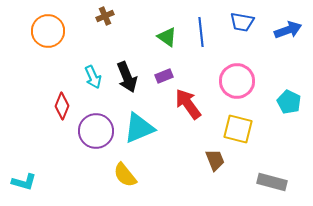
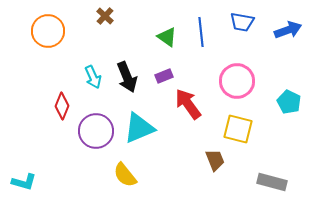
brown cross: rotated 24 degrees counterclockwise
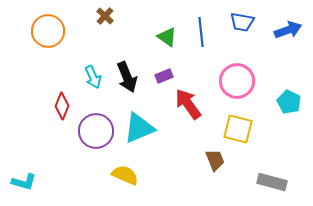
yellow semicircle: rotated 152 degrees clockwise
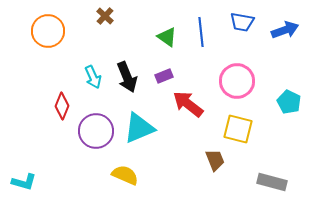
blue arrow: moved 3 px left
red arrow: rotated 16 degrees counterclockwise
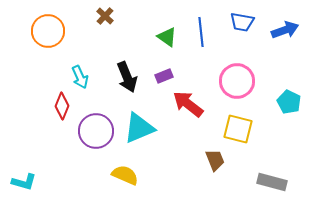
cyan arrow: moved 13 px left
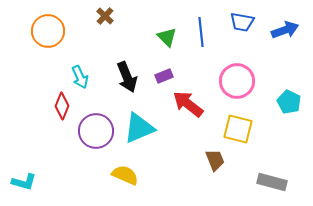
green triangle: rotated 10 degrees clockwise
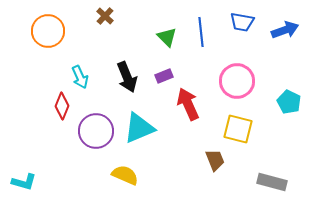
red arrow: rotated 28 degrees clockwise
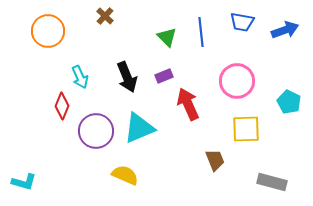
yellow square: moved 8 px right; rotated 16 degrees counterclockwise
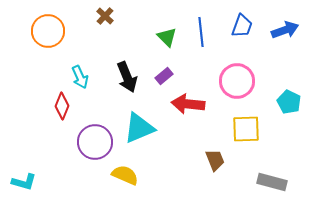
blue trapezoid: moved 4 px down; rotated 80 degrees counterclockwise
purple rectangle: rotated 18 degrees counterclockwise
red arrow: rotated 60 degrees counterclockwise
purple circle: moved 1 px left, 11 px down
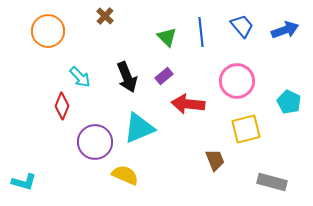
blue trapezoid: rotated 60 degrees counterclockwise
cyan arrow: rotated 20 degrees counterclockwise
yellow square: rotated 12 degrees counterclockwise
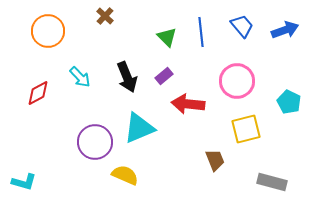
red diamond: moved 24 px left, 13 px up; rotated 40 degrees clockwise
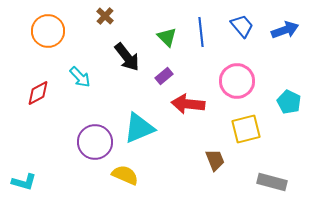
black arrow: moved 20 px up; rotated 16 degrees counterclockwise
